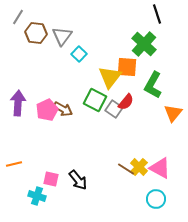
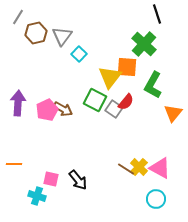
brown hexagon: rotated 20 degrees counterclockwise
orange line: rotated 14 degrees clockwise
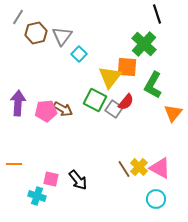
pink pentagon: moved 1 px left, 1 px down; rotated 20 degrees clockwise
brown line: moved 2 px left; rotated 24 degrees clockwise
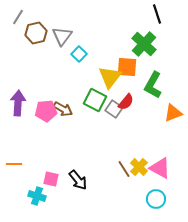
orange triangle: rotated 30 degrees clockwise
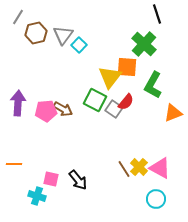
gray triangle: moved 1 px right, 1 px up
cyan square: moved 9 px up
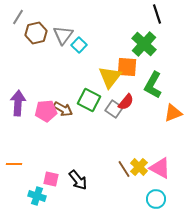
green square: moved 6 px left
